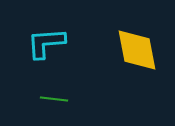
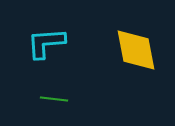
yellow diamond: moved 1 px left
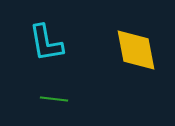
cyan L-shape: rotated 96 degrees counterclockwise
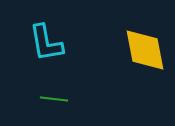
yellow diamond: moved 9 px right
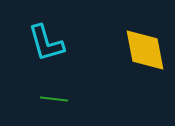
cyan L-shape: rotated 6 degrees counterclockwise
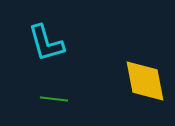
yellow diamond: moved 31 px down
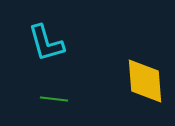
yellow diamond: rotated 6 degrees clockwise
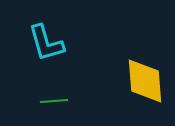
green line: moved 2 px down; rotated 12 degrees counterclockwise
